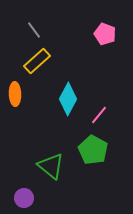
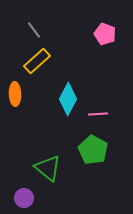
pink line: moved 1 px left, 1 px up; rotated 48 degrees clockwise
green triangle: moved 3 px left, 2 px down
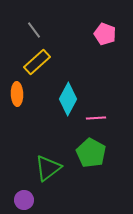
yellow rectangle: moved 1 px down
orange ellipse: moved 2 px right
pink line: moved 2 px left, 4 px down
green pentagon: moved 2 px left, 3 px down
green triangle: rotated 44 degrees clockwise
purple circle: moved 2 px down
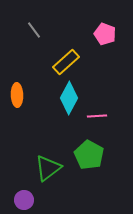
yellow rectangle: moved 29 px right
orange ellipse: moved 1 px down
cyan diamond: moved 1 px right, 1 px up
pink line: moved 1 px right, 2 px up
green pentagon: moved 2 px left, 2 px down
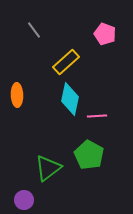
cyan diamond: moved 1 px right, 1 px down; rotated 16 degrees counterclockwise
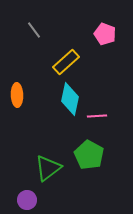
purple circle: moved 3 px right
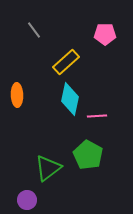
pink pentagon: rotated 20 degrees counterclockwise
green pentagon: moved 1 px left
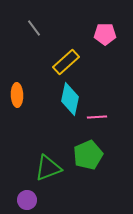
gray line: moved 2 px up
pink line: moved 1 px down
green pentagon: rotated 20 degrees clockwise
green triangle: rotated 16 degrees clockwise
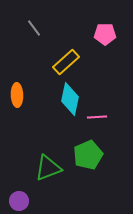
purple circle: moved 8 px left, 1 px down
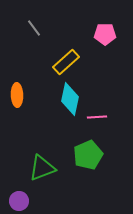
green triangle: moved 6 px left
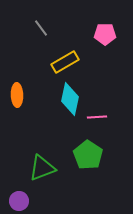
gray line: moved 7 px right
yellow rectangle: moved 1 px left; rotated 12 degrees clockwise
green pentagon: rotated 16 degrees counterclockwise
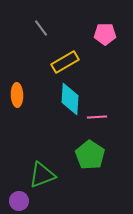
cyan diamond: rotated 8 degrees counterclockwise
green pentagon: moved 2 px right
green triangle: moved 7 px down
